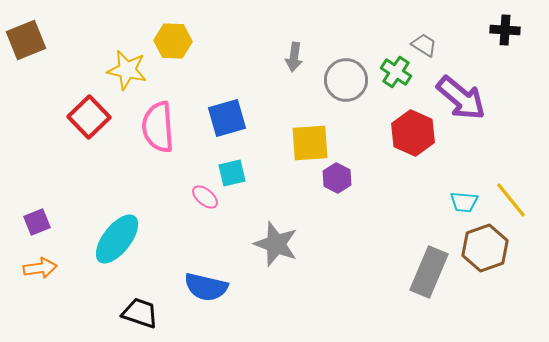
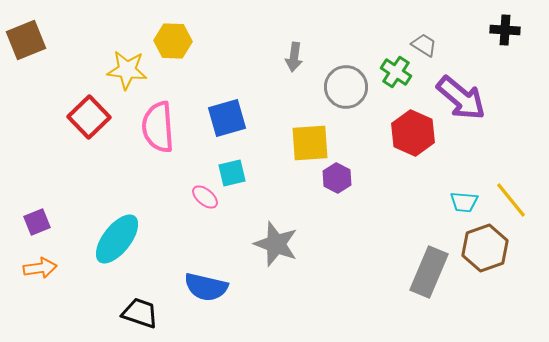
yellow star: rotated 6 degrees counterclockwise
gray circle: moved 7 px down
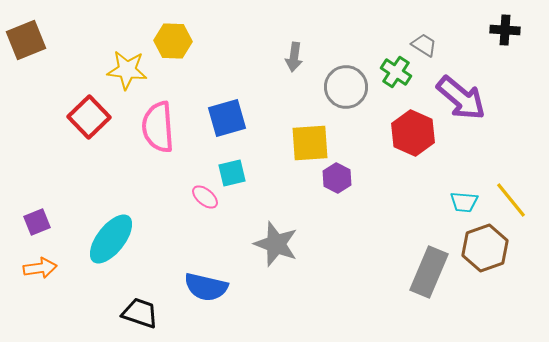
cyan ellipse: moved 6 px left
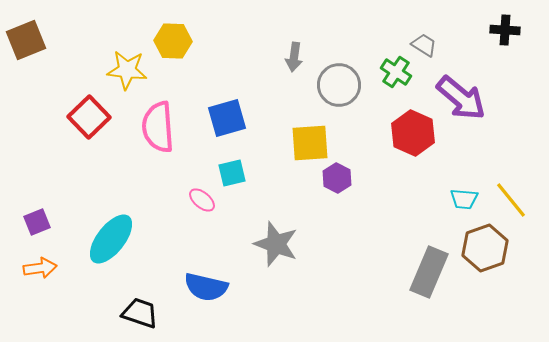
gray circle: moved 7 px left, 2 px up
pink ellipse: moved 3 px left, 3 px down
cyan trapezoid: moved 3 px up
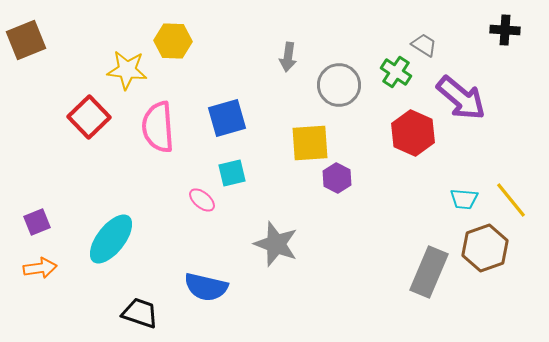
gray arrow: moved 6 px left
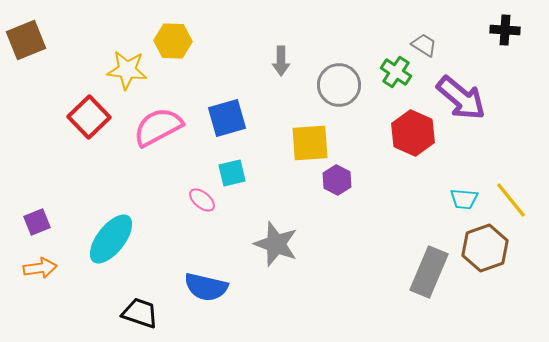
gray arrow: moved 7 px left, 4 px down; rotated 8 degrees counterclockwise
pink semicircle: rotated 66 degrees clockwise
purple hexagon: moved 2 px down
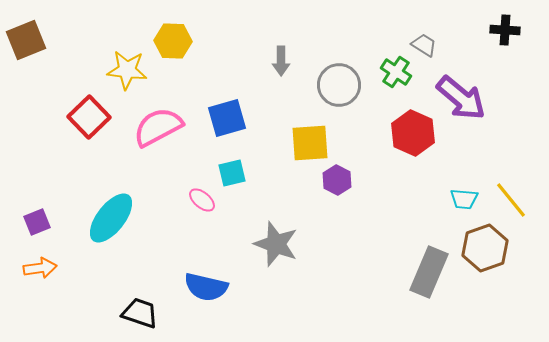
cyan ellipse: moved 21 px up
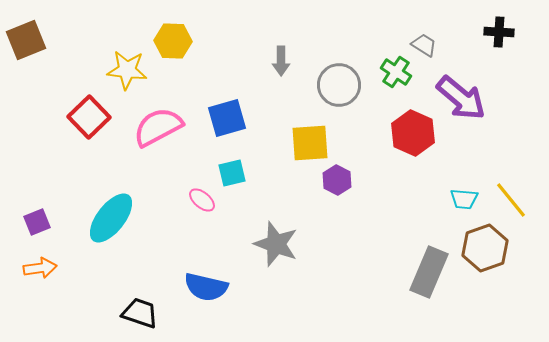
black cross: moved 6 px left, 2 px down
